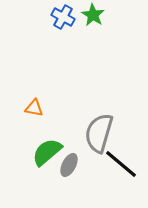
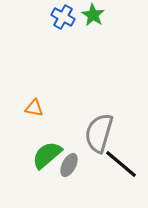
green semicircle: moved 3 px down
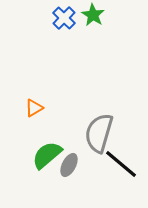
blue cross: moved 1 px right, 1 px down; rotated 15 degrees clockwise
orange triangle: rotated 42 degrees counterclockwise
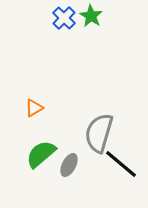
green star: moved 2 px left, 1 px down
green semicircle: moved 6 px left, 1 px up
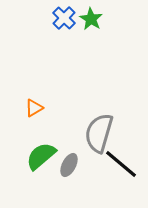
green star: moved 3 px down
green semicircle: moved 2 px down
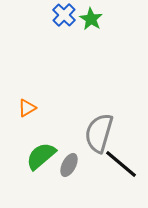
blue cross: moved 3 px up
orange triangle: moved 7 px left
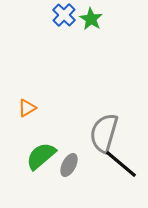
gray semicircle: moved 5 px right
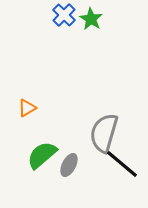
green semicircle: moved 1 px right, 1 px up
black line: moved 1 px right
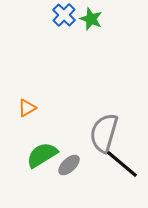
green star: rotated 10 degrees counterclockwise
green semicircle: rotated 8 degrees clockwise
gray ellipse: rotated 20 degrees clockwise
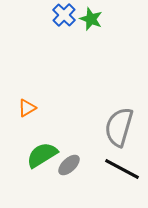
gray semicircle: moved 15 px right, 6 px up
black line: moved 5 px down; rotated 12 degrees counterclockwise
